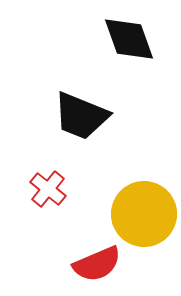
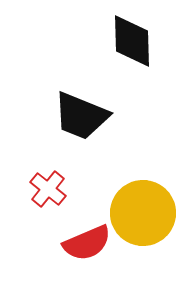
black diamond: moved 3 px right, 2 px down; rotated 18 degrees clockwise
yellow circle: moved 1 px left, 1 px up
red semicircle: moved 10 px left, 21 px up
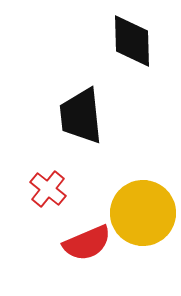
black trapezoid: rotated 62 degrees clockwise
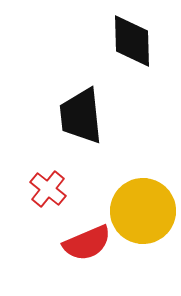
yellow circle: moved 2 px up
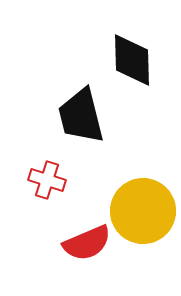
black diamond: moved 19 px down
black trapezoid: rotated 8 degrees counterclockwise
red cross: moved 1 px left, 9 px up; rotated 21 degrees counterclockwise
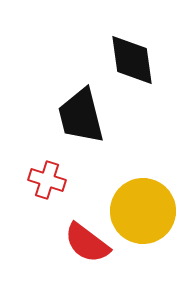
black diamond: rotated 6 degrees counterclockwise
red semicircle: rotated 60 degrees clockwise
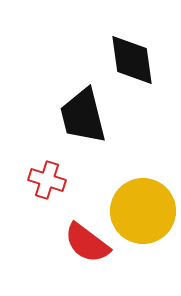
black trapezoid: moved 2 px right
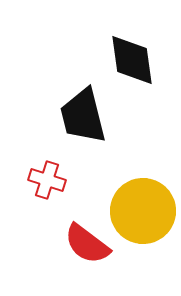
red semicircle: moved 1 px down
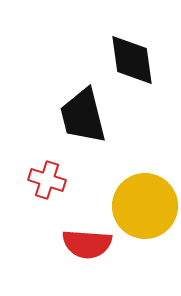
yellow circle: moved 2 px right, 5 px up
red semicircle: rotated 33 degrees counterclockwise
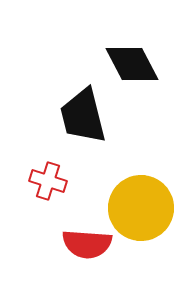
black diamond: moved 4 px down; rotated 20 degrees counterclockwise
red cross: moved 1 px right, 1 px down
yellow circle: moved 4 px left, 2 px down
